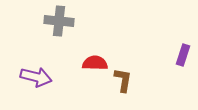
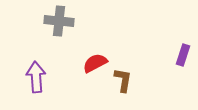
red semicircle: rotated 30 degrees counterclockwise
purple arrow: rotated 108 degrees counterclockwise
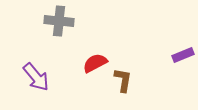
purple rectangle: rotated 50 degrees clockwise
purple arrow: rotated 144 degrees clockwise
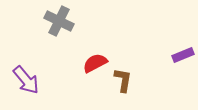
gray cross: rotated 20 degrees clockwise
purple arrow: moved 10 px left, 3 px down
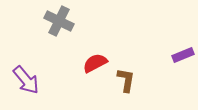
brown L-shape: moved 3 px right
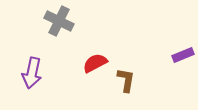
purple arrow: moved 6 px right, 7 px up; rotated 52 degrees clockwise
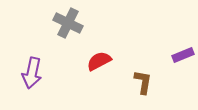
gray cross: moved 9 px right, 2 px down
red semicircle: moved 4 px right, 2 px up
brown L-shape: moved 17 px right, 2 px down
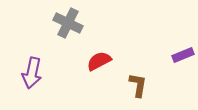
brown L-shape: moved 5 px left, 3 px down
